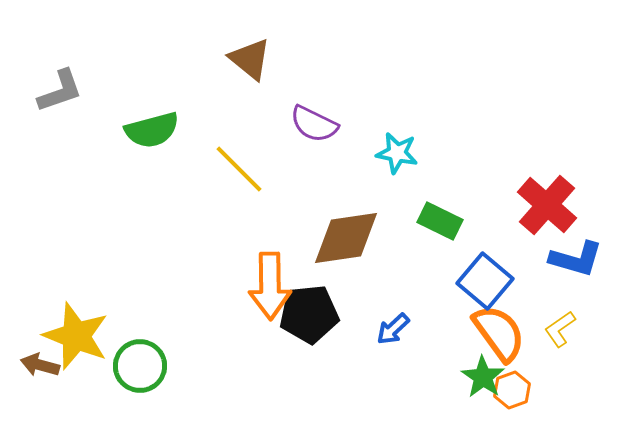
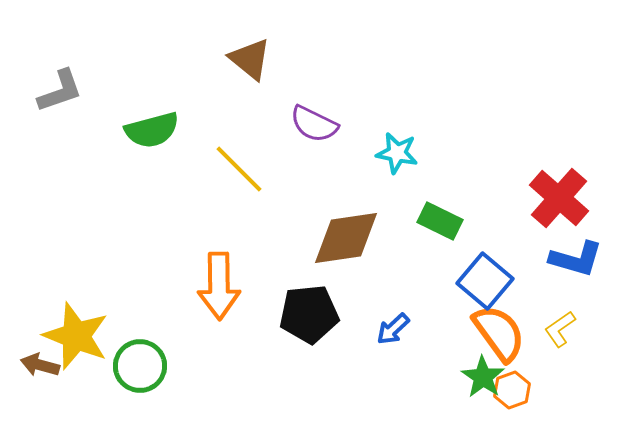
red cross: moved 12 px right, 7 px up
orange arrow: moved 51 px left
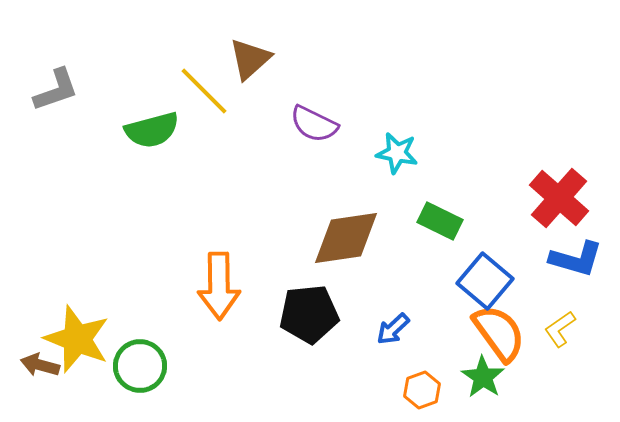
brown triangle: rotated 39 degrees clockwise
gray L-shape: moved 4 px left, 1 px up
yellow line: moved 35 px left, 78 px up
yellow star: moved 1 px right, 3 px down
orange hexagon: moved 90 px left
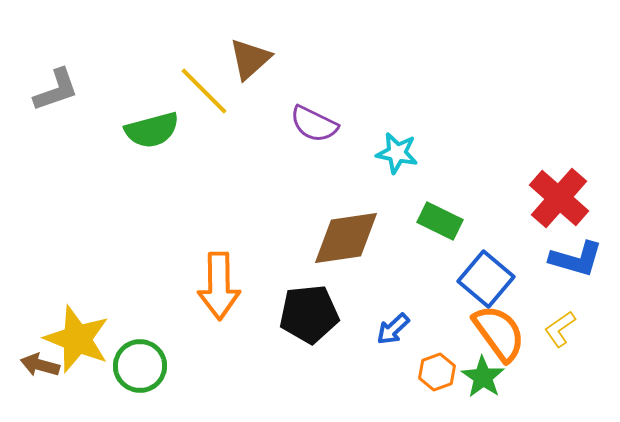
blue square: moved 1 px right, 2 px up
orange hexagon: moved 15 px right, 18 px up
